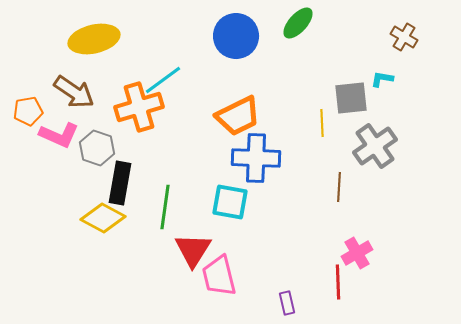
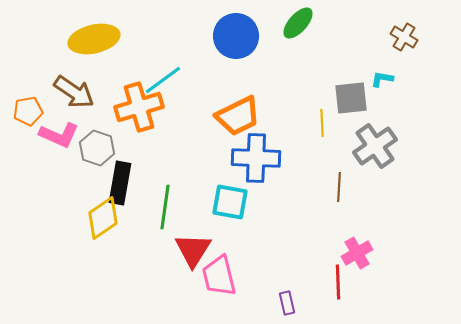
yellow diamond: rotated 63 degrees counterclockwise
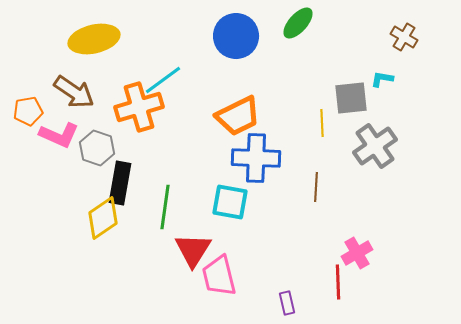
brown line: moved 23 px left
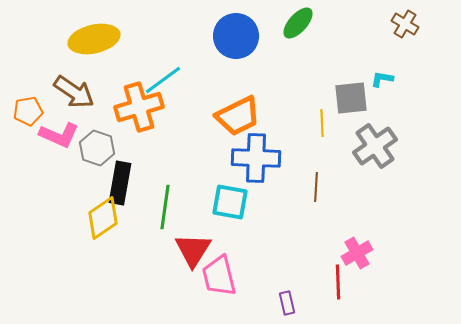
brown cross: moved 1 px right, 13 px up
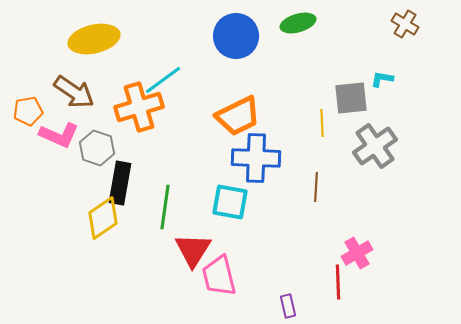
green ellipse: rotated 32 degrees clockwise
purple rectangle: moved 1 px right, 3 px down
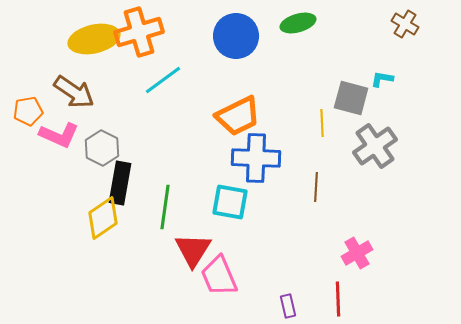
gray square: rotated 21 degrees clockwise
orange cross: moved 75 px up
gray hexagon: moved 5 px right; rotated 8 degrees clockwise
pink trapezoid: rotated 9 degrees counterclockwise
red line: moved 17 px down
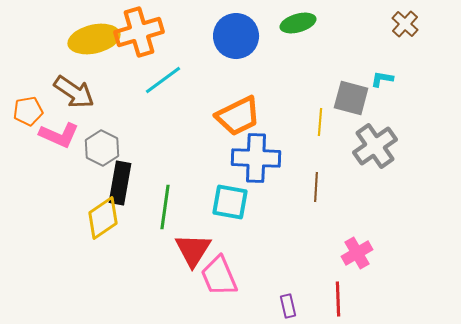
brown cross: rotated 12 degrees clockwise
yellow line: moved 2 px left, 1 px up; rotated 8 degrees clockwise
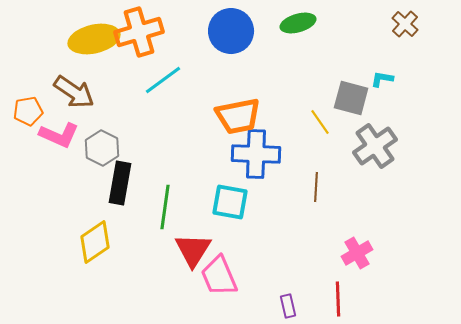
blue circle: moved 5 px left, 5 px up
orange trapezoid: rotated 15 degrees clockwise
yellow line: rotated 40 degrees counterclockwise
blue cross: moved 4 px up
yellow diamond: moved 8 px left, 24 px down
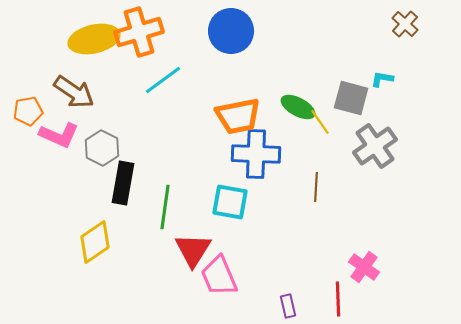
green ellipse: moved 84 px down; rotated 44 degrees clockwise
black rectangle: moved 3 px right
pink cross: moved 7 px right, 14 px down; rotated 24 degrees counterclockwise
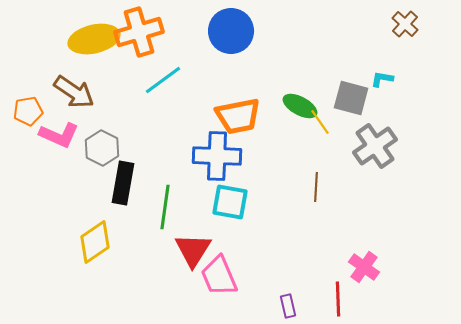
green ellipse: moved 2 px right, 1 px up
blue cross: moved 39 px left, 2 px down
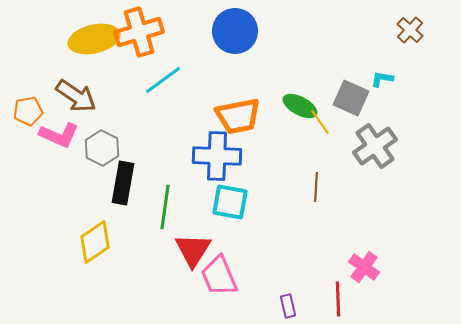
brown cross: moved 5 px right, 6 px down
blue circle: moved 4 px right
brown arrow: moved 2 px right, 4 px down
gray square: rotated 9 degrees clockwise
